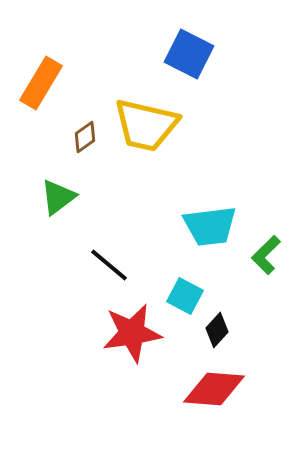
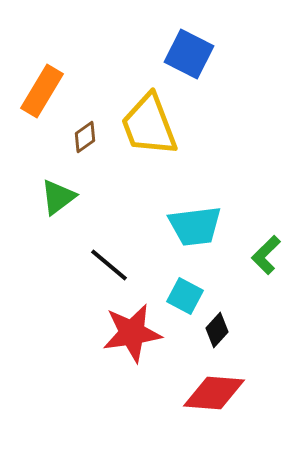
orange rectangle: moved 1 px right, 8 px down
yellow trapezoid: moved 3 px right; rotated 56 degrees clockwise
cyan trapezoid: moved 15 px left
red diamond: moved 4 px down
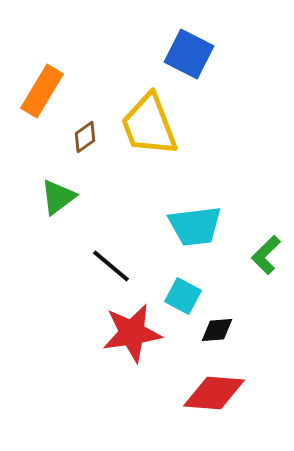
black line: moved 2 px right, 1 px down
cyan square: moved 2 px left
black diamond: rotated 44 degrees clockwise
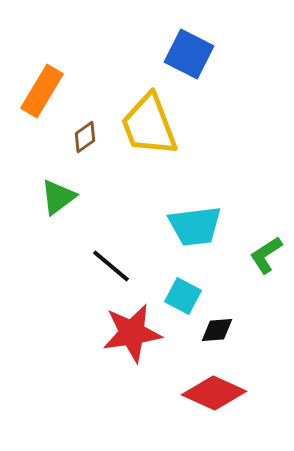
green L-shape: rotated 12 degrees clockwise
red diamond: rotated 20 degrees clockwise
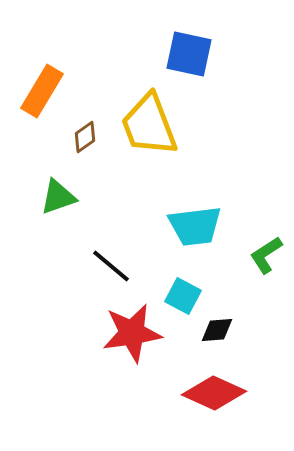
blue square: rotated 15 degrees counterclockwise
green triangle: rotated 18 degrees clockwise
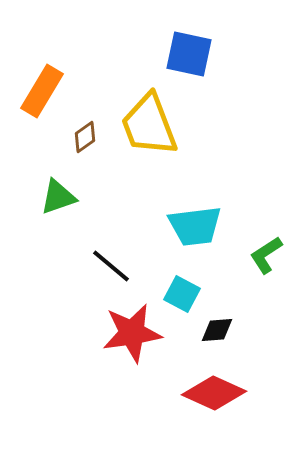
cyan square: moved 1 px left, 2 px up
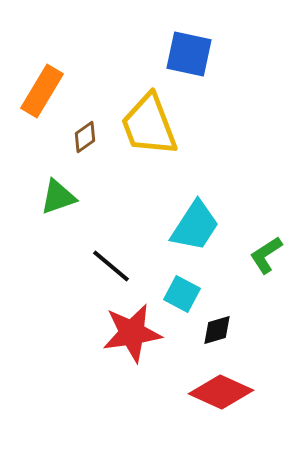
cyan trapezoid: rotated 50 degrees counterclockwise
black diamond: rotated 12 degrees counterclockwise
red diamond: moved 7 px right, 1 px up
